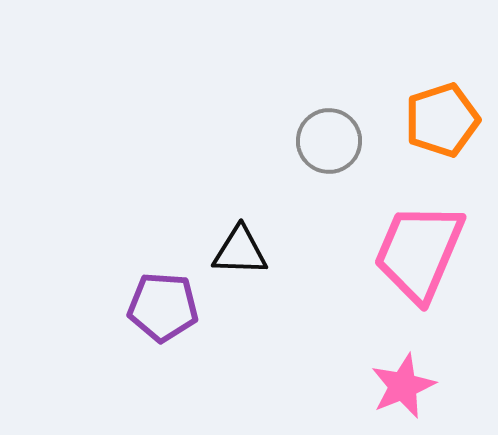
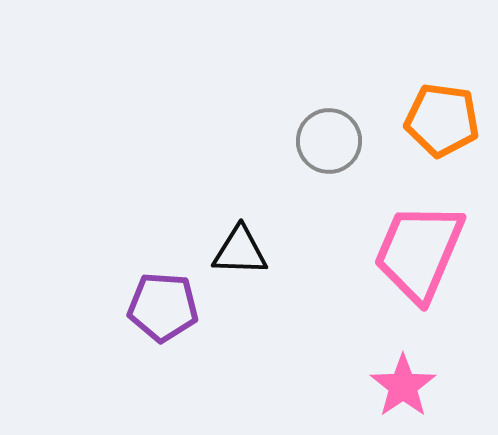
orange pentagon: rotated 26 degrees clockwise
pink star: rotated 12 degrees counterclockwise
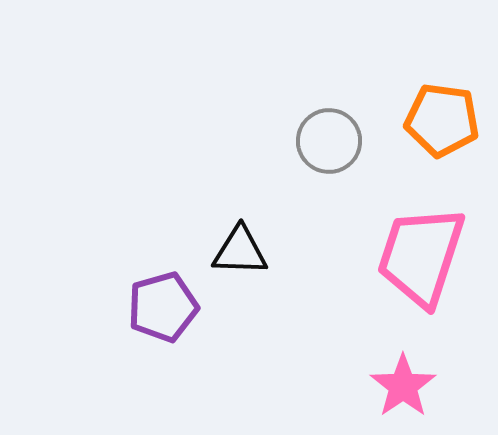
pink trapezoid: moved 2 px right, 4 px down; rotated 5 degrees counterclockwise
purple pentagon: rotated 20 degrees counterclockwise
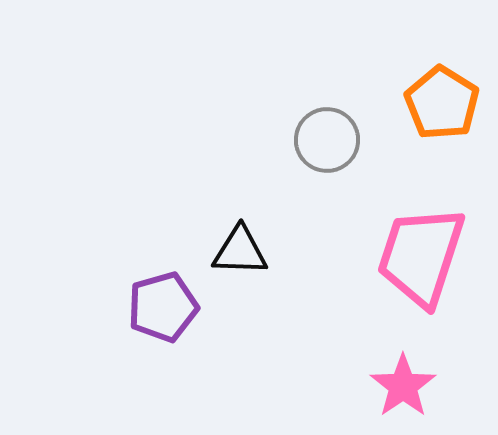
orange pentagon: moved 17 px up; rotated 24 degrees clockwise
gray circle: moved 2 px left, 1 px up
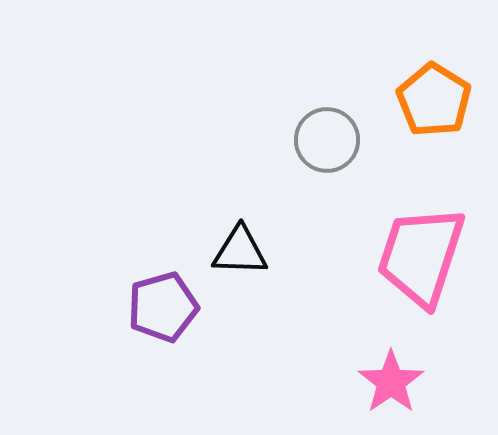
orange pentagon: moved 8 px left, 3 px up
pink star: moved 12 px left, 4 px up
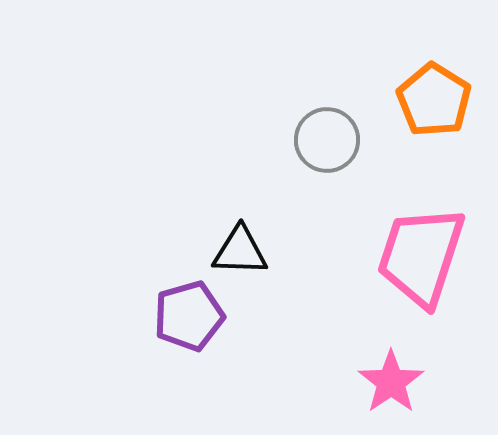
purple pentagon: moved 26 px right, 9 px down
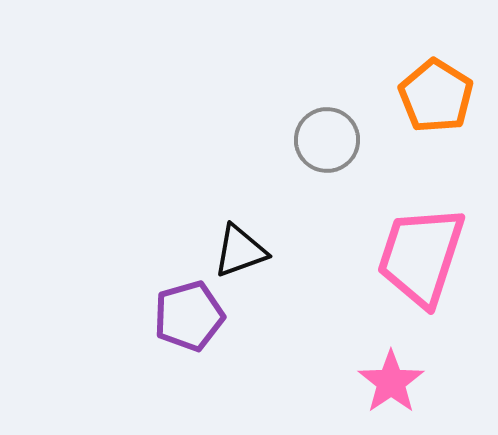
orange pentagon: moved 2 px right, 4 px up
black triangle: rotated 22 degrees counterclockwise
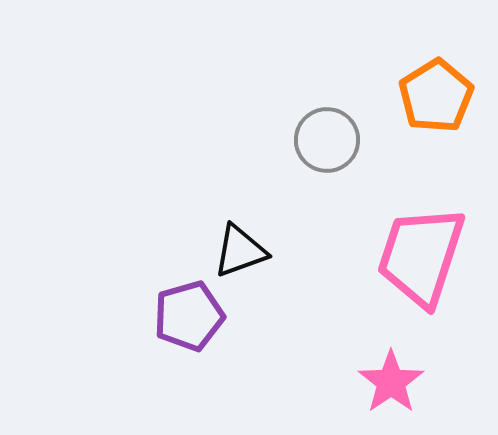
orange pentagon: rotated 8 degrees clockwise
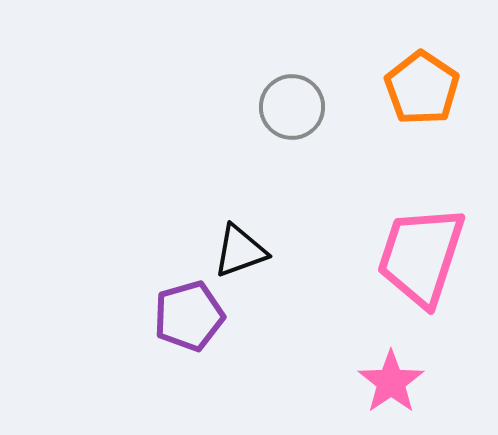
orange pentagon: moved 14 px left, 8 px up; rotated 6 degrees counterclockwise
gray circle: moved 35 px left, 33 px up
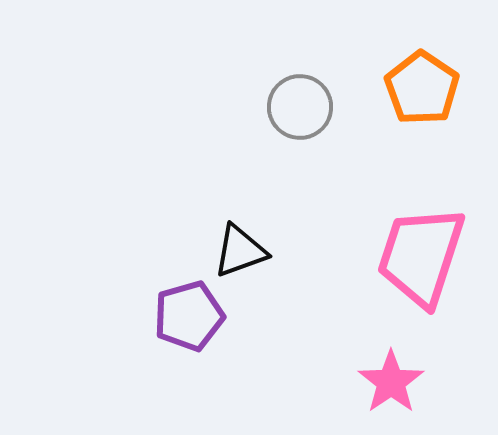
gray circle: moved 8 px right
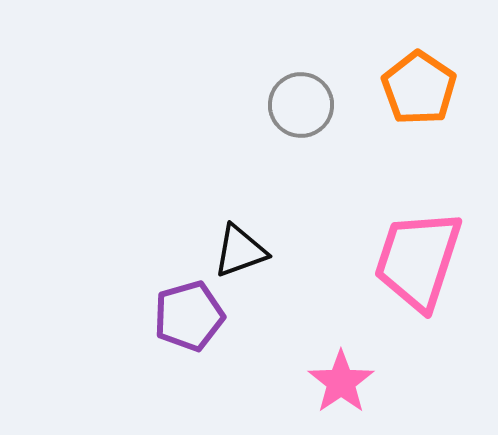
orange pentagon: moved 3 px left
gray circle: moved 1 px right, 2 px up
pink trapezoid: moved 3 px left, 4 px down
pink star: moved 50 px left
